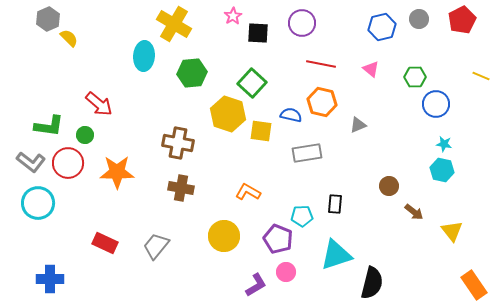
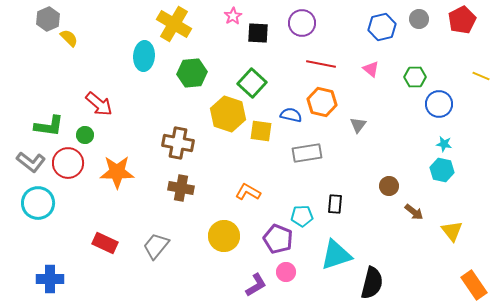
blue circle at (436, 104): moved 3 px right
gray triangle at (358, 125): rotated 30 degrees counterclockwise
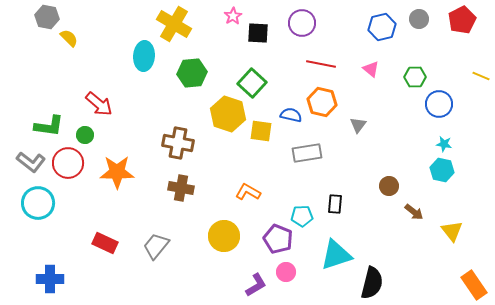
gray hexagon at (48, 19): moved 1 px left, 2 px up; rotated 25 degrees counterclockwise
